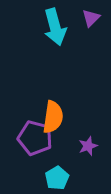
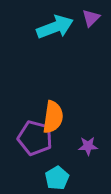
cyan arrow: rotated 96 degrees counterclockwise
purple star: rotated 18 degrees clockwise
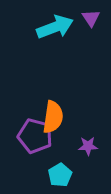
purple triangle: rotated 18 degrees counterclockwise
purple pentagon: moved 2 px up
cyan pentagon: moved 3 px right, 3 px up
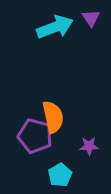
orange semicircle: rotated 20 degrees counterclockwise
purple star: moved 1 px right
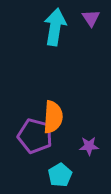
cyan arrow: rotated 60 degrees counterclockwise
orange semicircle: rotated 16 degrees clockwise
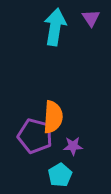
purple star: moved 16 px left
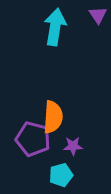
purple triangle: moved 7 px right, 3 px up
purple pentagon: moved 2 px left, 3 px down
cyan pentagon: moved 1 px right; rotated 15 degrees clockwise
